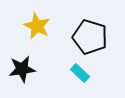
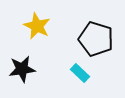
black pentagon: moved 6 px right, 2 px down
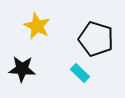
black star: rotated 12 degrees clockwise
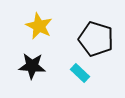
yellow star: moved 2 px right
black star: moved 10 px right, 3 px up
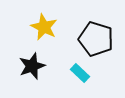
yellow star: moved 5 px right, 1 px down
black star: rotated 24 degrees counterclockwise
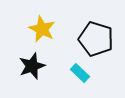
yellow star: moved 2 px left, 2 px down
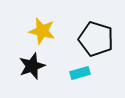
yellow star: moved 2 px down; rotated 12 degrees counterclockwise
cyan rectangle: rotated 60 degrees counterclockwise
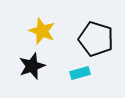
yellow star: rotated 8 degrees clockwise
